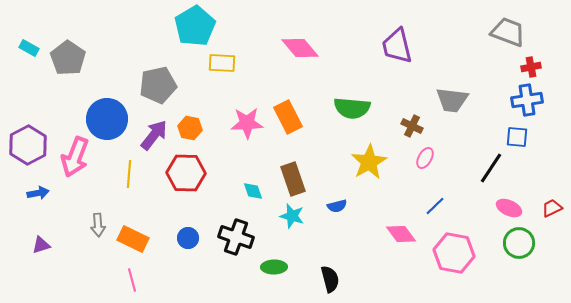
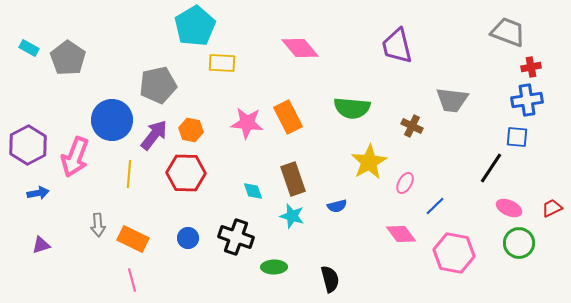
blue circle at (107, 119): moved 5 px right, 1 px down
pink star at (247, 123): rotated 8 degrees clockwise
orange hexagon at (190, 128): moved 1 px right, 2 px down
pink ellipse at (425, 158): moved 20 px left, 25 px down
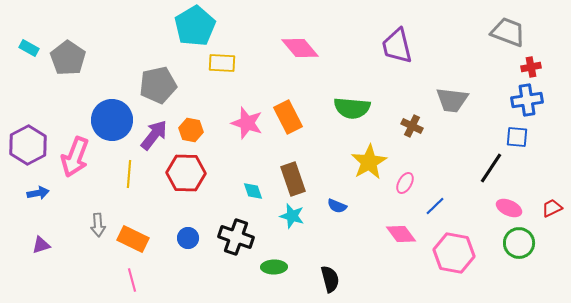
pink star at (247, 123): rotated 12 degrees clockwise
blue semicircle at (337, 206): rotated 36 degrees clockwise
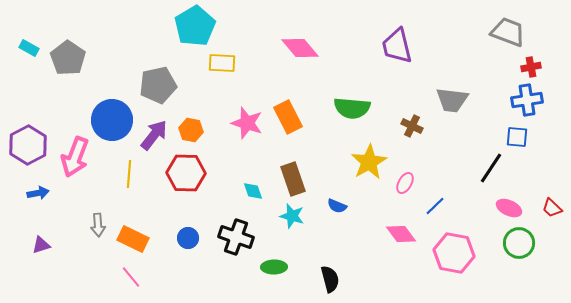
red trapezoid at (552, 208): rotated 110 degrees counterclockwise
pink line at (132, 280): moved 1 px left, 3 px up; rotated 25 degrees counterclockwise
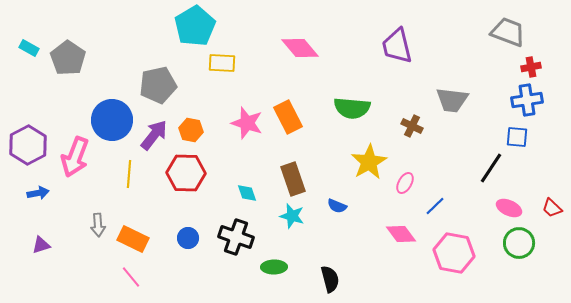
cyan diamond at (253, 191): moved 6 px left, 2 px down
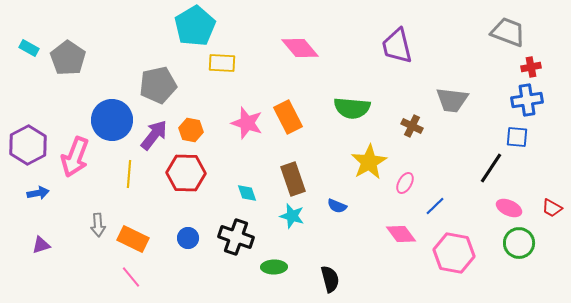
red trapezoid at (552, 208): rotated 15 degrees counterclockwise
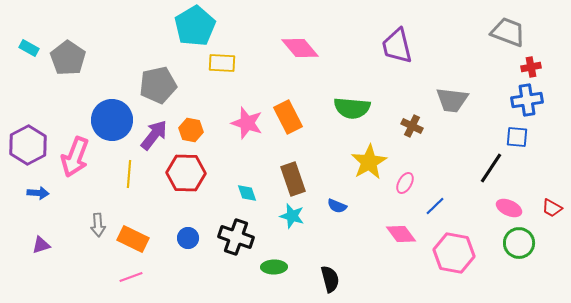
blue arrow at (38, 193): rotated 15 degrees clockwise
pink line at (131, 277): rotated 70 degrees counterclockwise
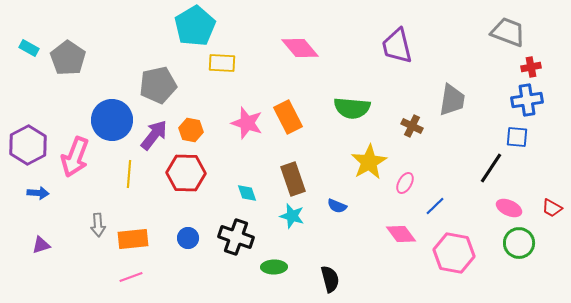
gray trapezoid at (452, 100): rotated 88 degrees counterclockwise
orange rectangle at (133, 239): rotated 32 degrees counterclockwise
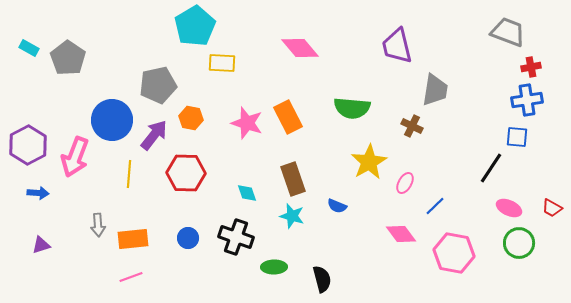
gray trapezoid at (452, 100): moved 17 px left, 10 px up
orange hexagon at (191, 130): moved 12 px up
black semicircle at (330, 279): moved 8 px left
